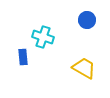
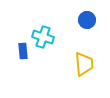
blue rectangle: moved 6 px up
yellow trapezoid: moved 4 px up; rotated 55 degrees clockwise
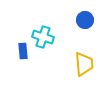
blue circle: moved 2 px left
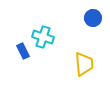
blue circle: moved 8 px right, 2 px up
blue rectangle: rotated 21 degrees counterclockwise
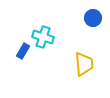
blue rectangle: rotated 56 degrees clockwise
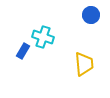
blue circle: moved 2 px left, 3 px up
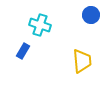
cyan cross: moved 3 px left, 12 px up
yellow trapezoid: moved 2 px left, 3 px up
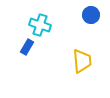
blue rectangle: moved 4 px right, 4 px up
